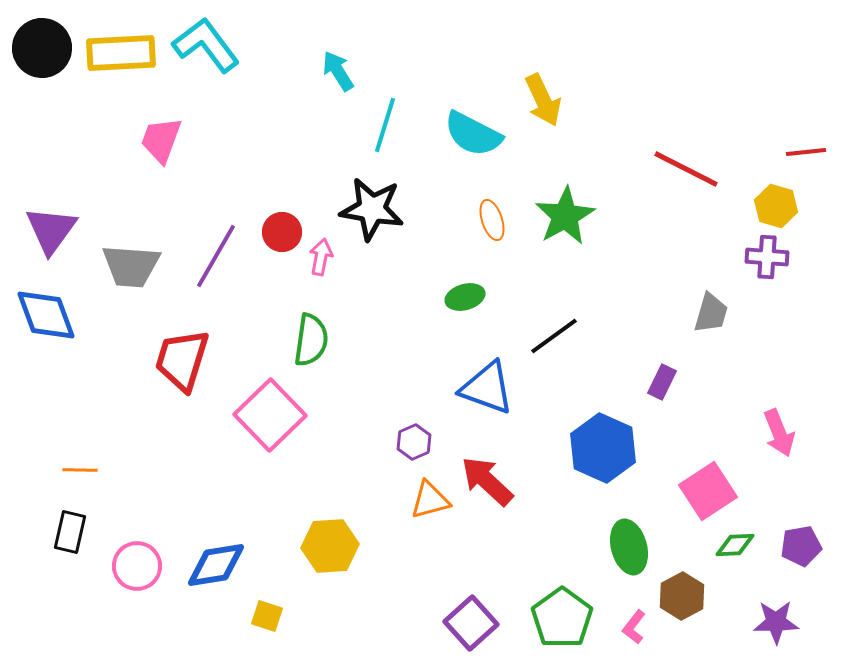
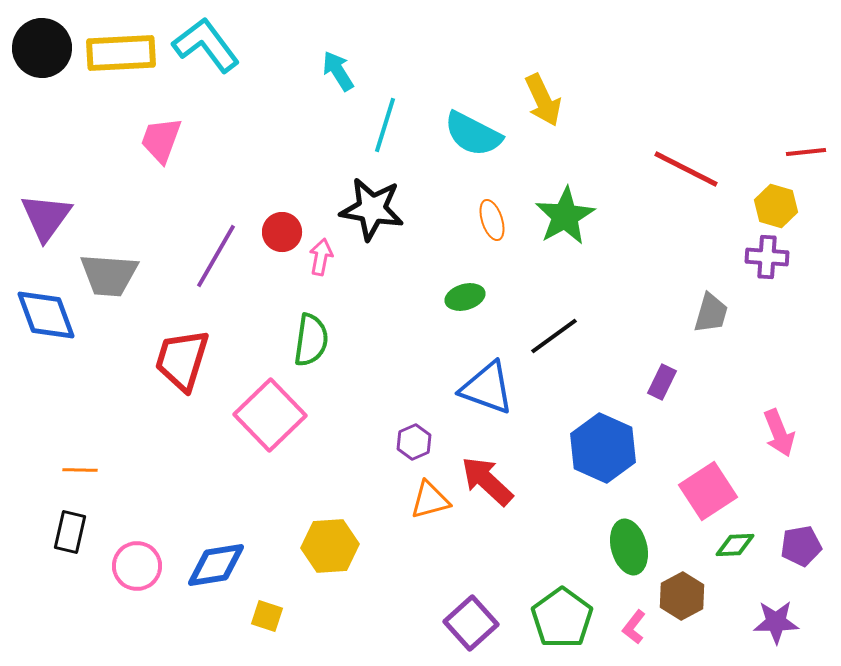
purple triangle at (51, 230): moved 5 px left, 13 px up
gray trapezoid at (131, 266): moved 22 px left, 9 px down
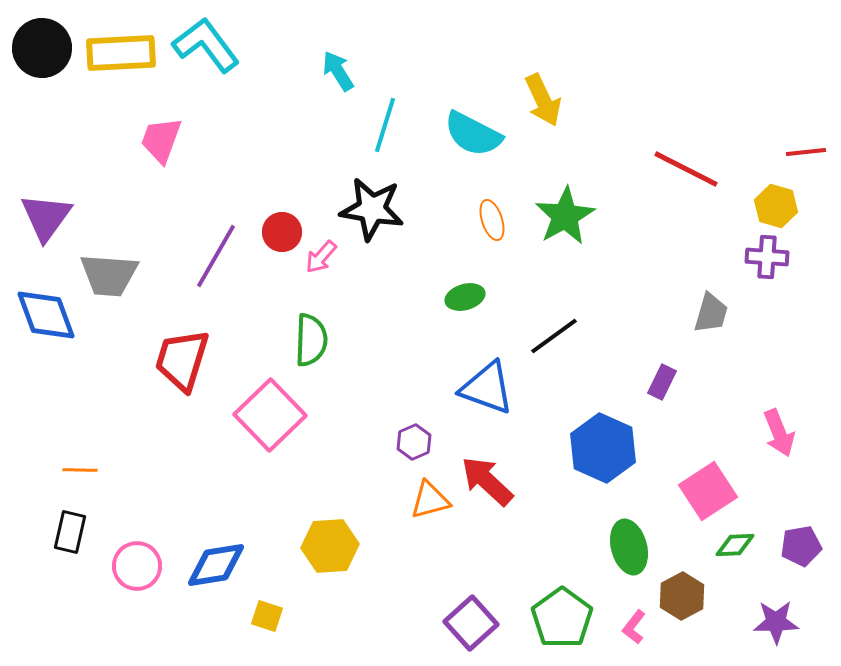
pink arrow at (321, 257): rotated 150 degrees counterclockwise
green semicircle at (311, 340): rotated 6 degrees counterclockwise
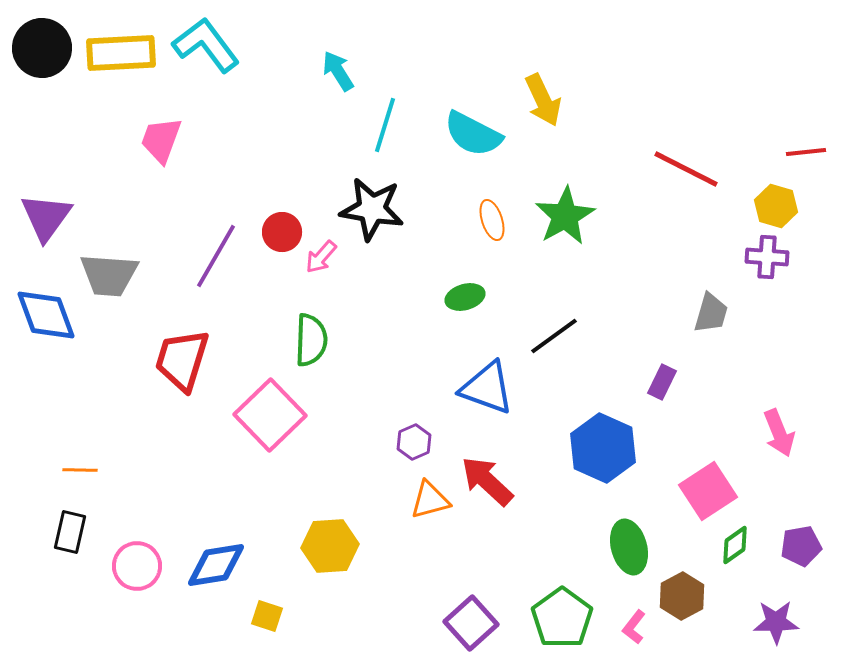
green diamond at (735, 545): rotated 33 degrees counterclockwise
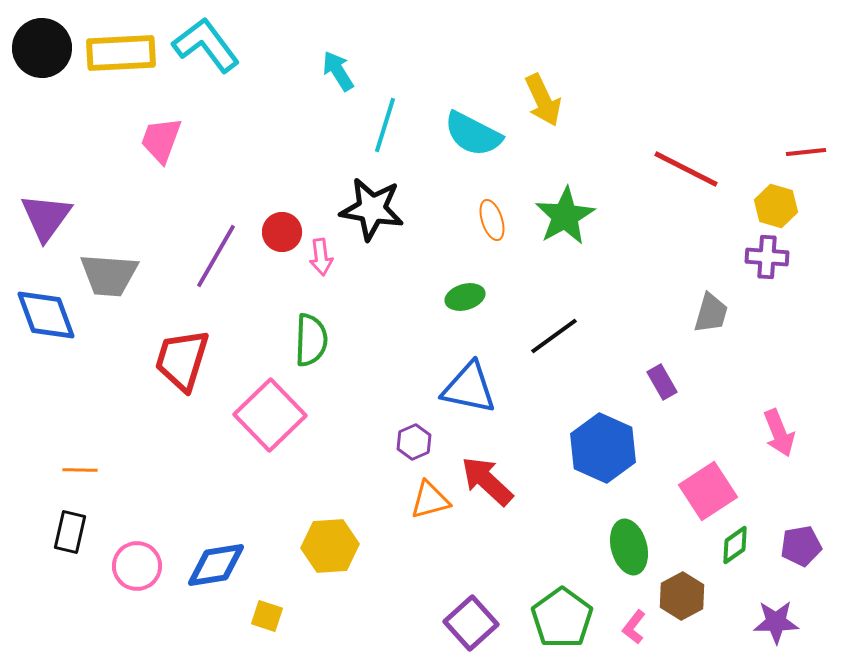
pink arrow at (321, 257): rotated 48 degrees counterclockwise
purple rectangle at (662, 382): rotated 56 degrees counterclockwise
blue triangle at (487, 388): moved 18 px left; rotated 8 degrees counterclockwise
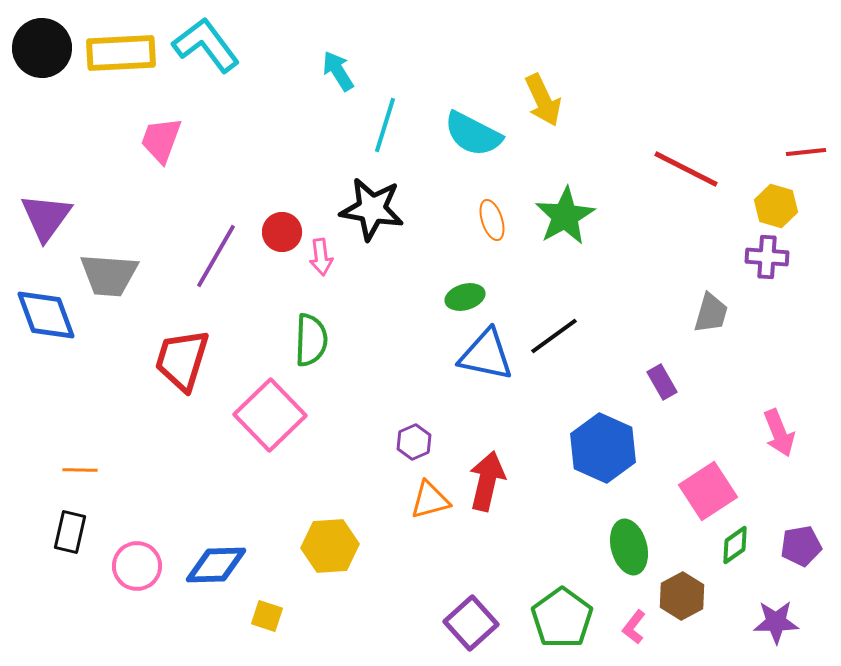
blue triangle at (469, 388): moved 17 px right, 33 px up
red arrow at (487, 481): rotated 60 degrees clockwise
blue diamond at (216, 565): rotated 8 degrees clockwise
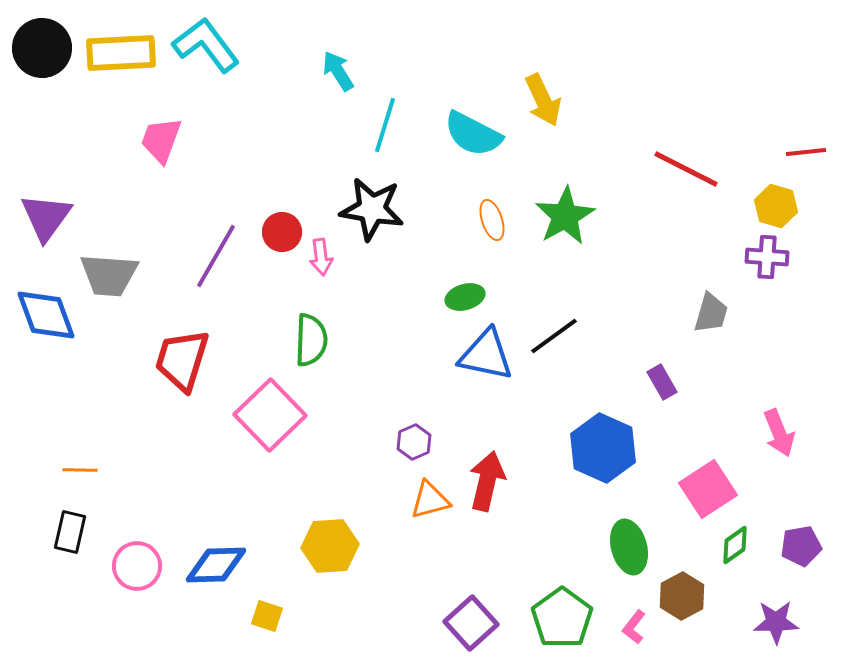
pink square at (708, 491): moved 2 px up
